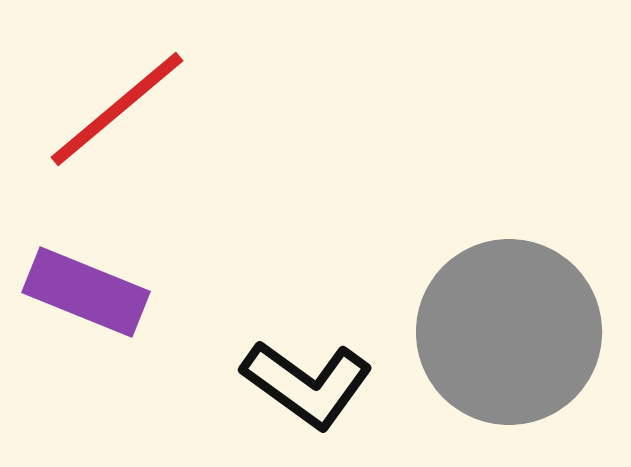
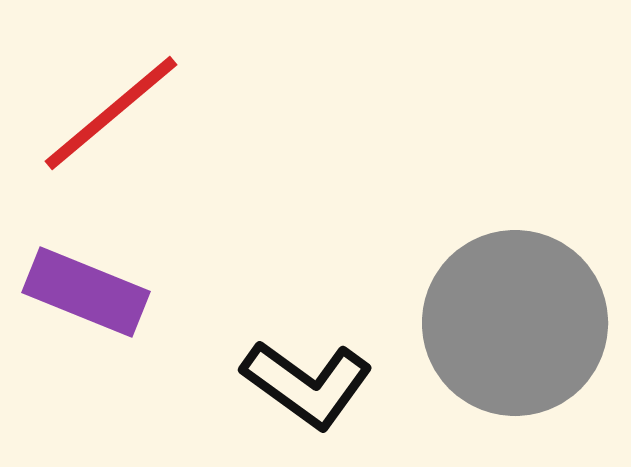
red line: moved 6 px left, 4 px down
gray circle: moved 6 px right, 9 px up
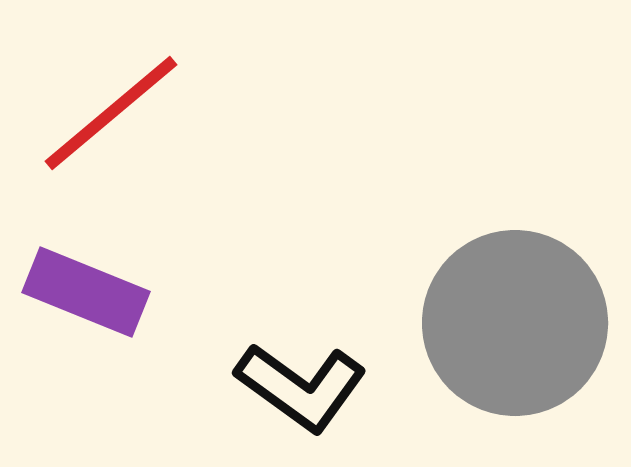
black L-shape: moved 6 px left, 3 px down
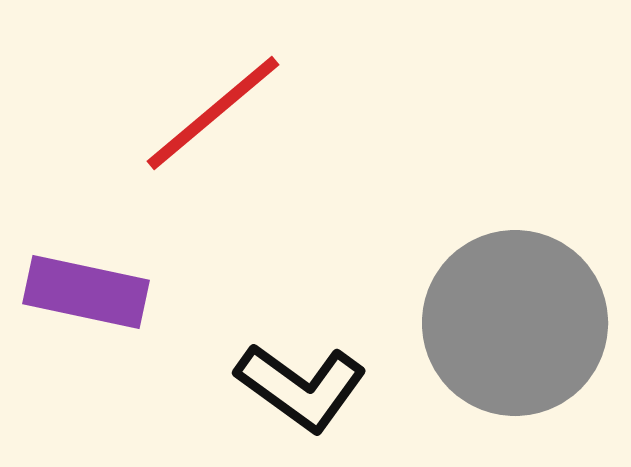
red line: moved 102 px right
purple rectangle: rotated 10 degrees counterclockwise
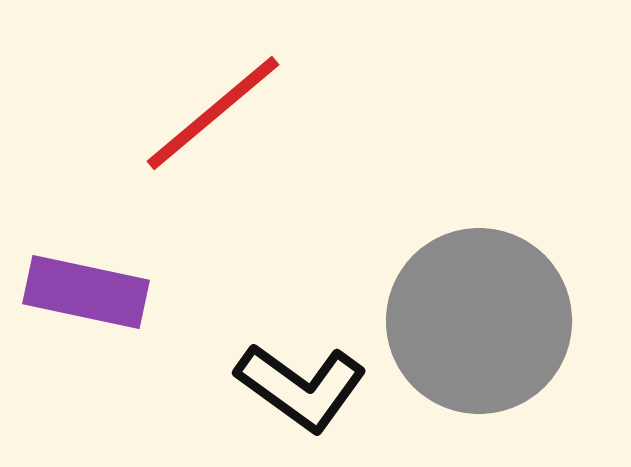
gray circle: moved 36 px left, 2 px up
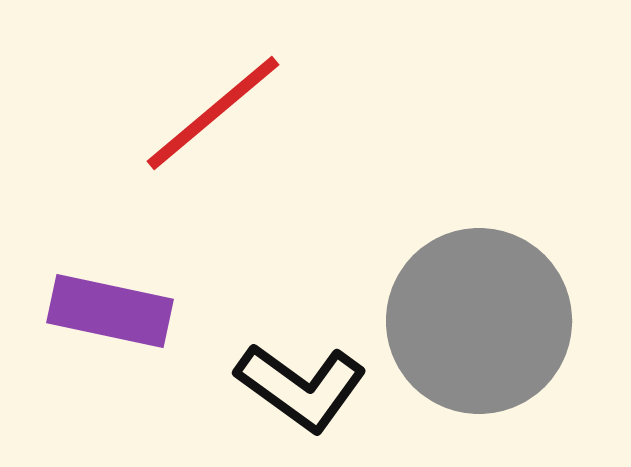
purple rectangle: moved 24 px right, 19 px down
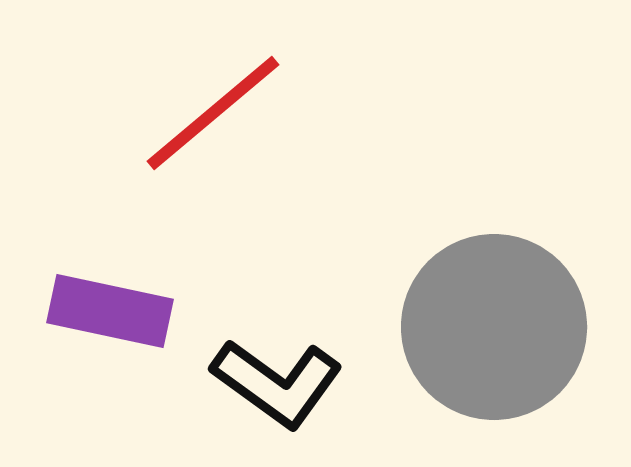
gray circle: moved 15 px right, 6 px down
black L-shape: moved 24 px left, 4 px up
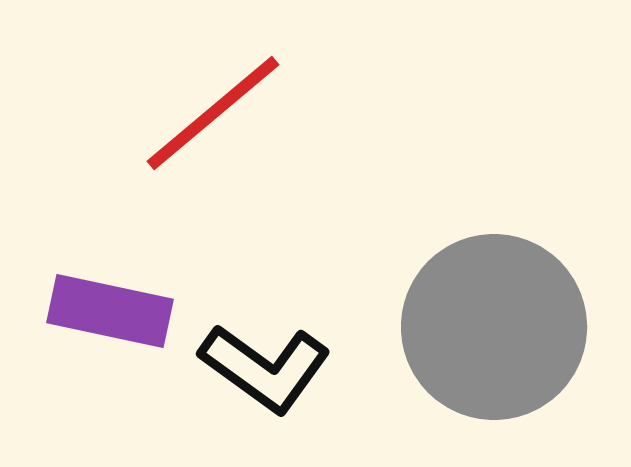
black L-shape: moved 12 px left, 15 px up
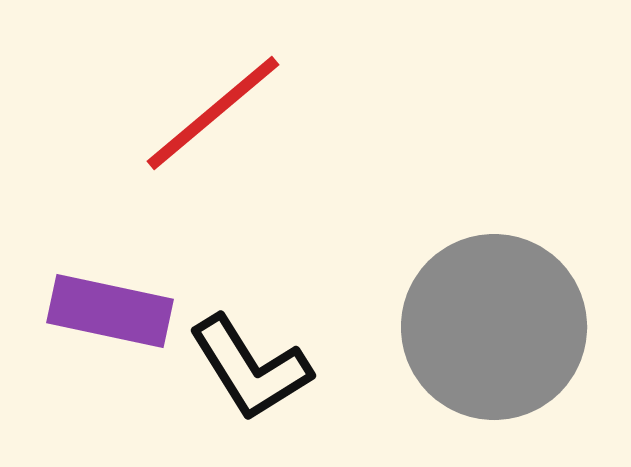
black L-shape: moved 15 px left; rotated 22 degrees clockwise
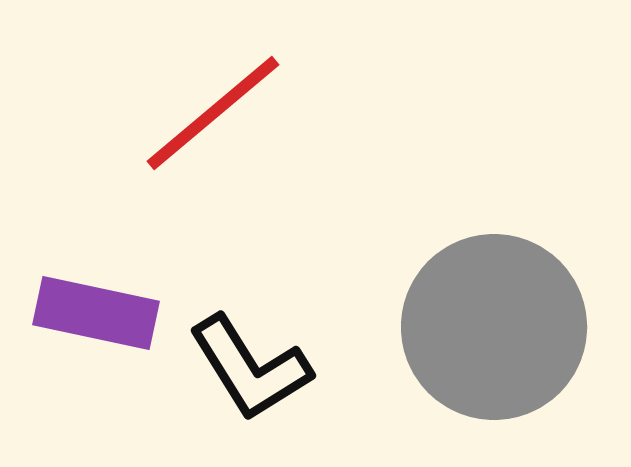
purple rectangle: moved 14 px left, 2 px down
